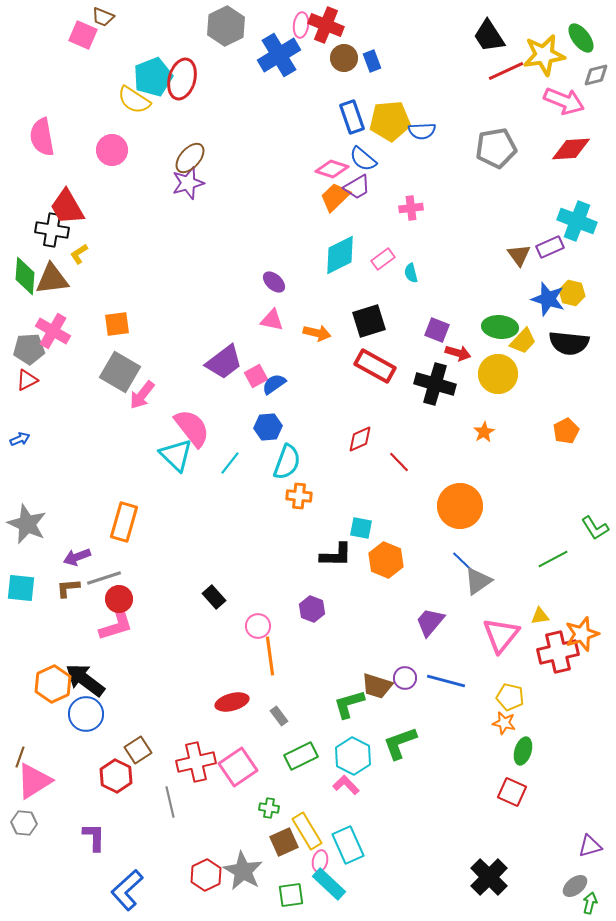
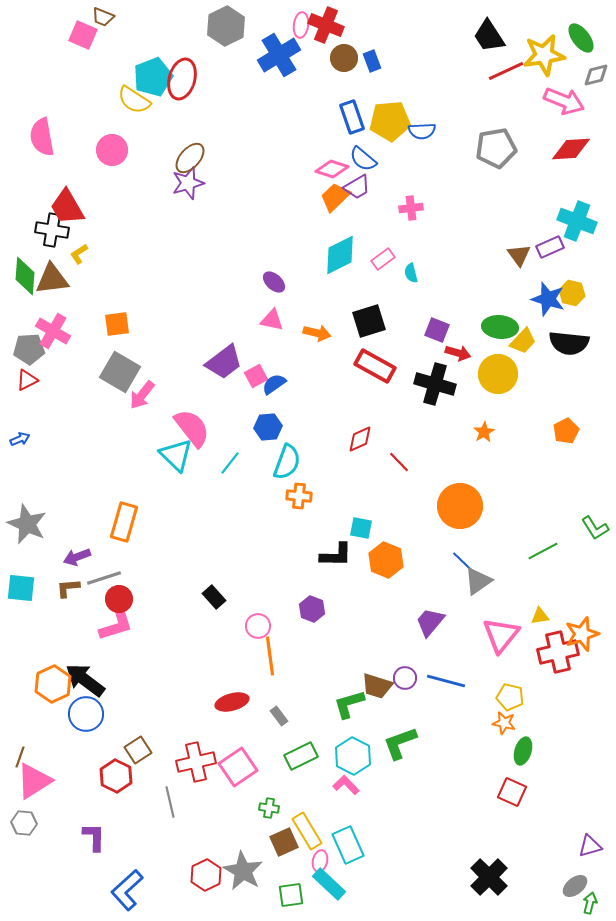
green line at (553, 559): moved 10 px left, 8 px up
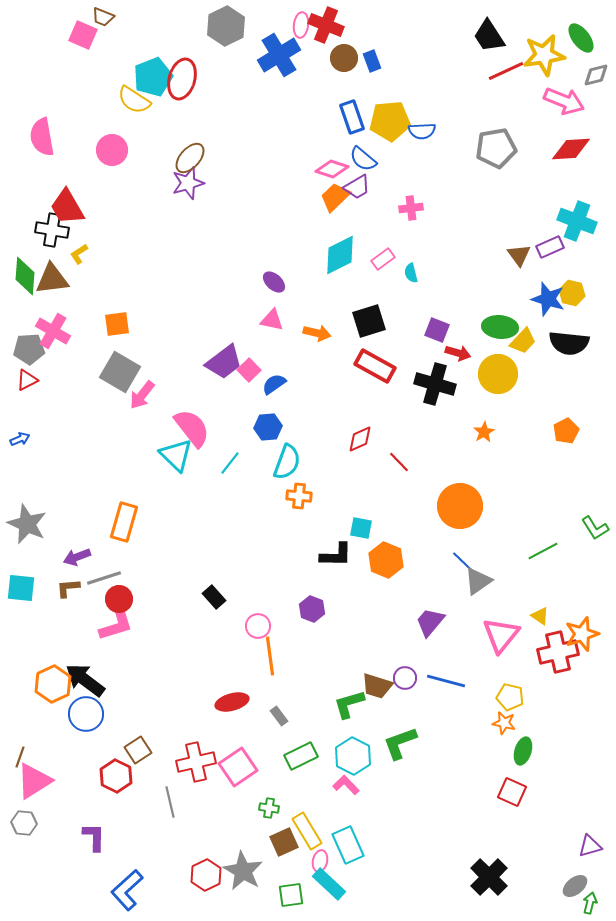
pink square at (256, 376): moved 7 px left, 6 px up; rotated 15 degrees counterclockwise
yellow triangle at (540, 616): rotated 42 degrees clockwise
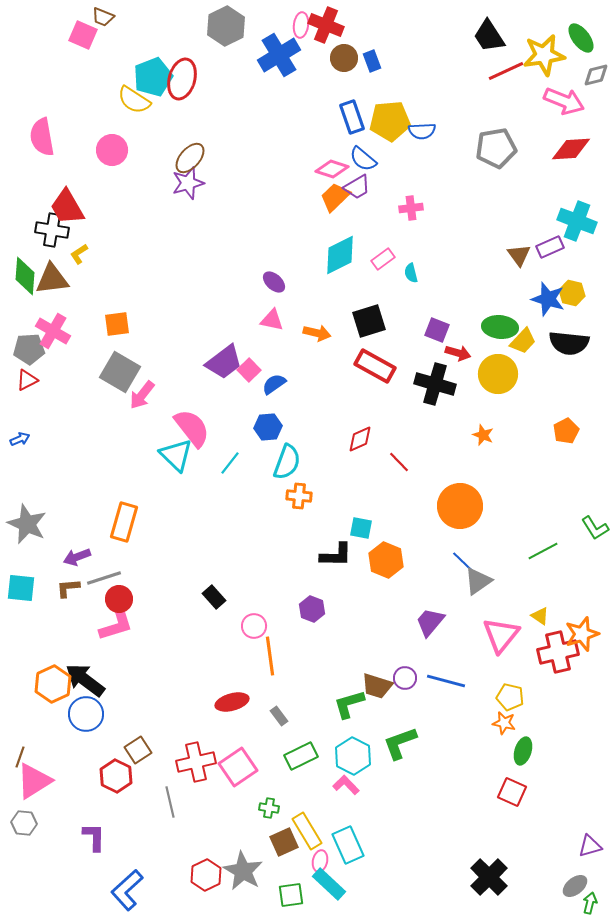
orange star at (484, 432): moved 1 px left, 3 px down; rotated 20 degrees counterclockwise
pink circle at (258, 626): moved 4 px left
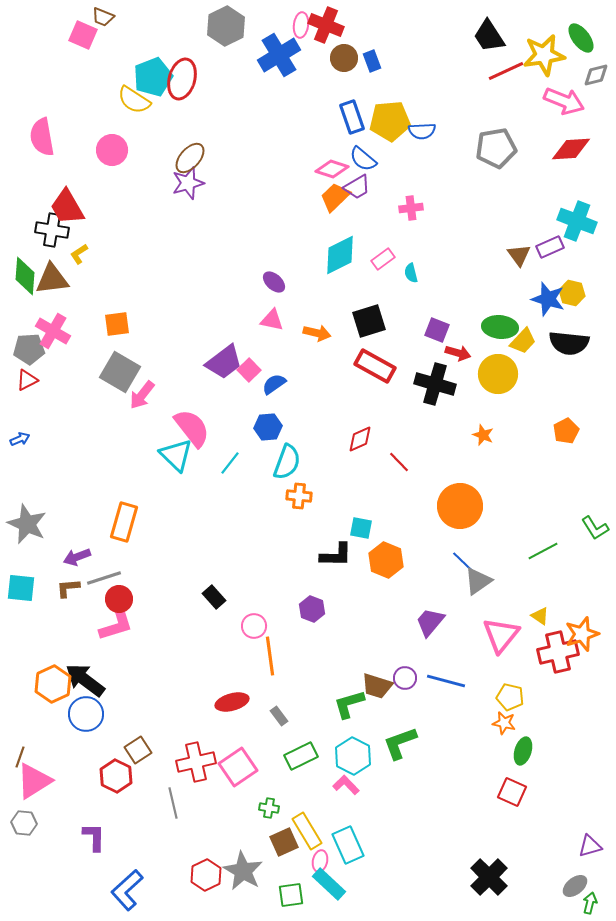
gray line at (170, 802): moved 3 px right, 1 px down
